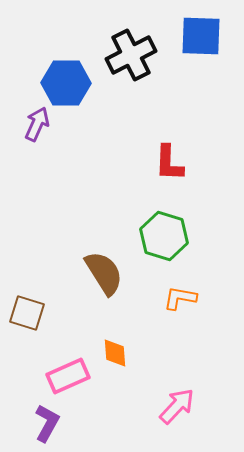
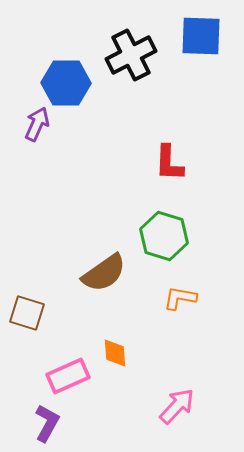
brown semicircle: rotated 87 degrees clockwise
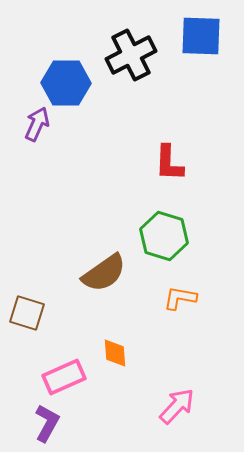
pink rectangle: moved 4 px left, 1 px down
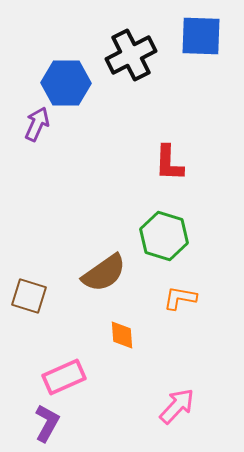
brown square: moved 2 px right, 17 px up
orange diamond: moved 7 px right, 18 px up
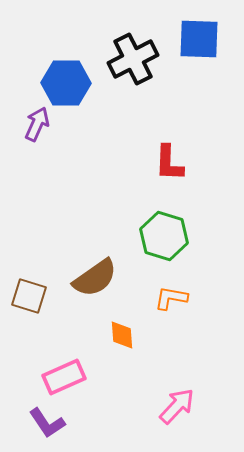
blue square: moved 2 px left, 3 px down
black cross: moved 2 px right, 4 px down
brown semicircle: moved 9 px left, 5 px down
orange L-shape: moved 9 px left
purple L-shape: rotated 117 degrees clockwise
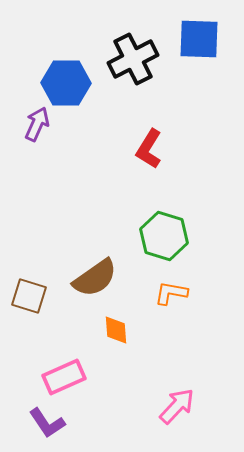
red L-shape: moved 20 px left, 14 px up; rotated 30 degrees clockwise
orange L-shape: moved 5 px up
orange diamond: moved 6 px left, 5 px up
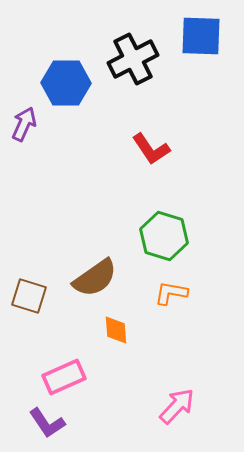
blue square: moved 2 px right, 3 px up
purple arrow: moved 13 px left
red L-shape: moved 2 px right; rotated 66 degrees counterclockwise
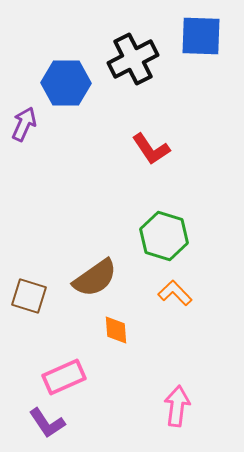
orange L-shape: moved 4 px right; rotated 36 degrees clockwise
pink arrow: rotated 36 degrees counterclockwise
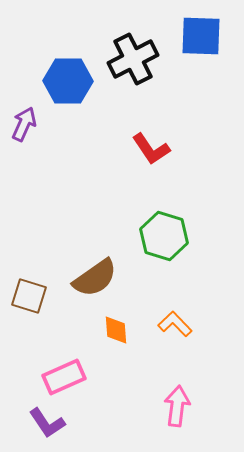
blue hexagon: moved 2 px right, 2 px up
orange L-shape: moved 31 px down
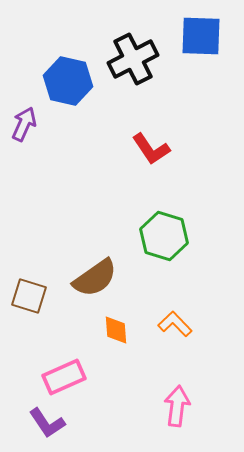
blue hexagon: rotated 12 degrees clockwise
